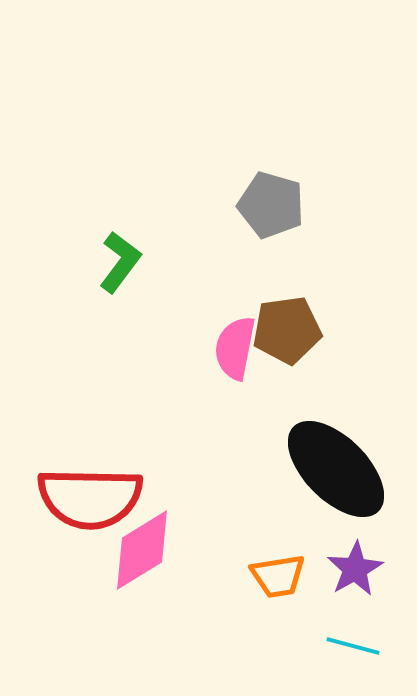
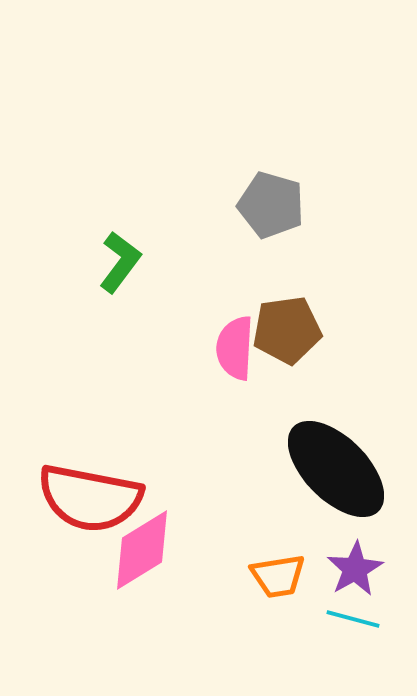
pink semicircle: rotated 8 degrees counterclockwise
red semicircle: rotated 10 degrees clockwise
cyan line: moved 27 px up
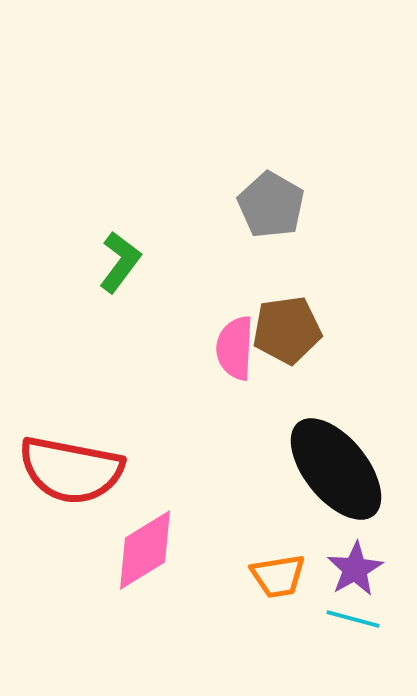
gray pentagon: rotated 14 degrees clockwise
black ellipse: rotated 6 degrees clockwise
red semicircle: moved 19 px left, 28 px up
pink diamond: moved 3 px right
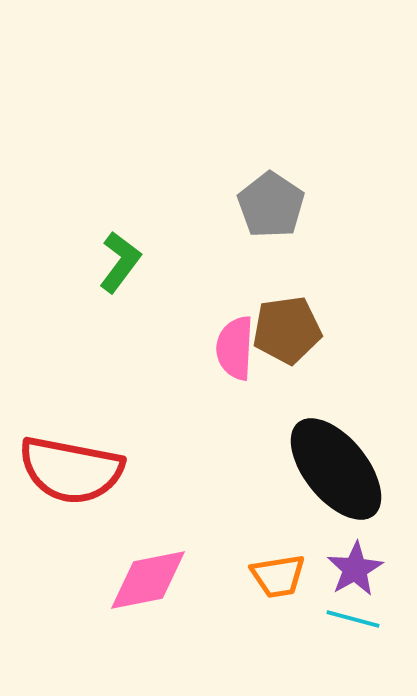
gray pentagon: rotated 4 degrees clockwise
pink diamond: moved 3 px right, 30 px down; rotated 20 degrees clockwise
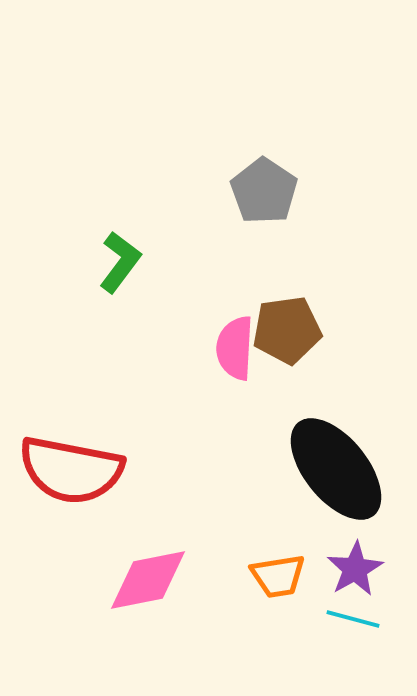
gray pentagon: moved 7 px left, 14 px up
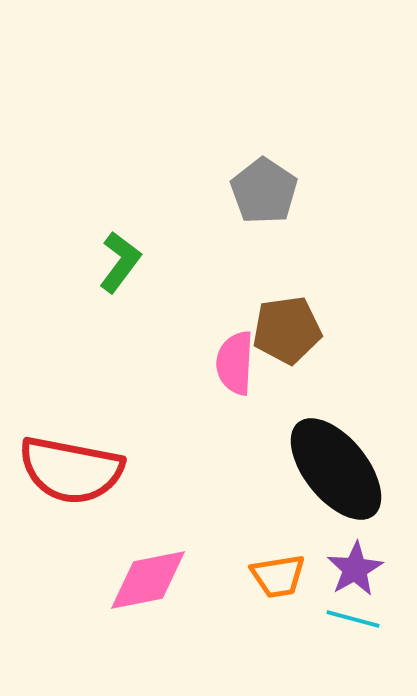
pink semicircle: moved 15 px down
